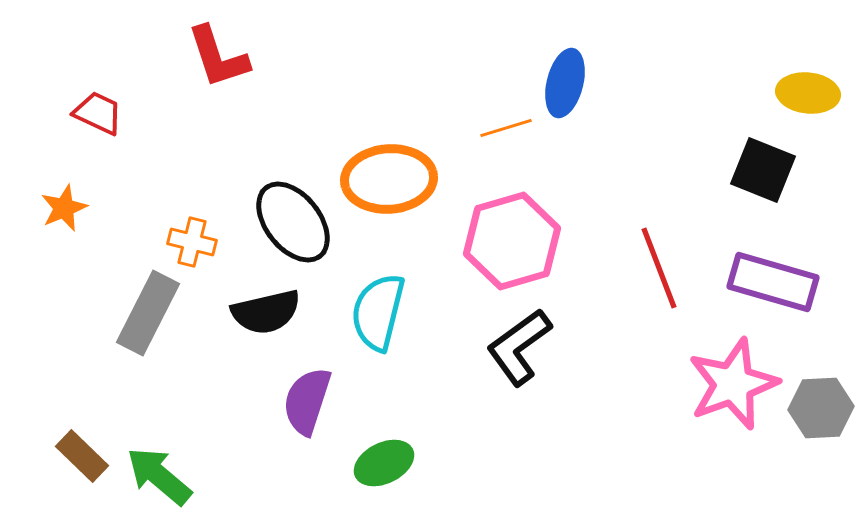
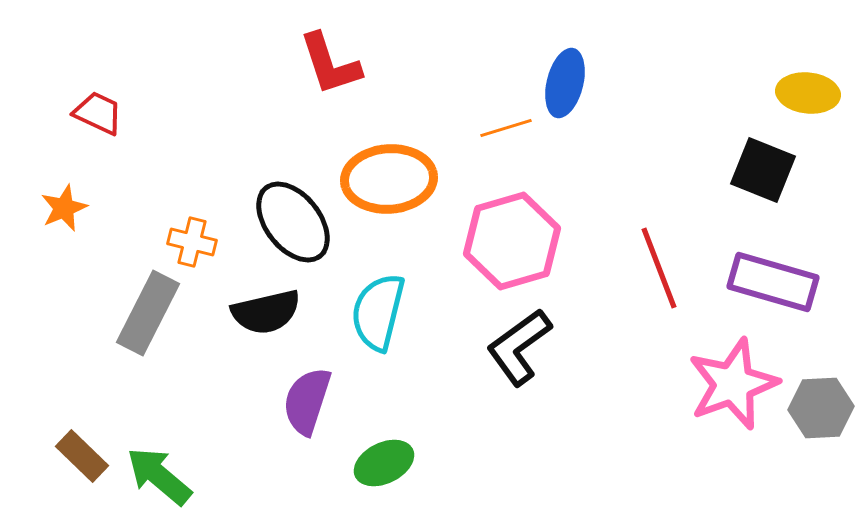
red L-shape: moved 112 px right, 7 px down
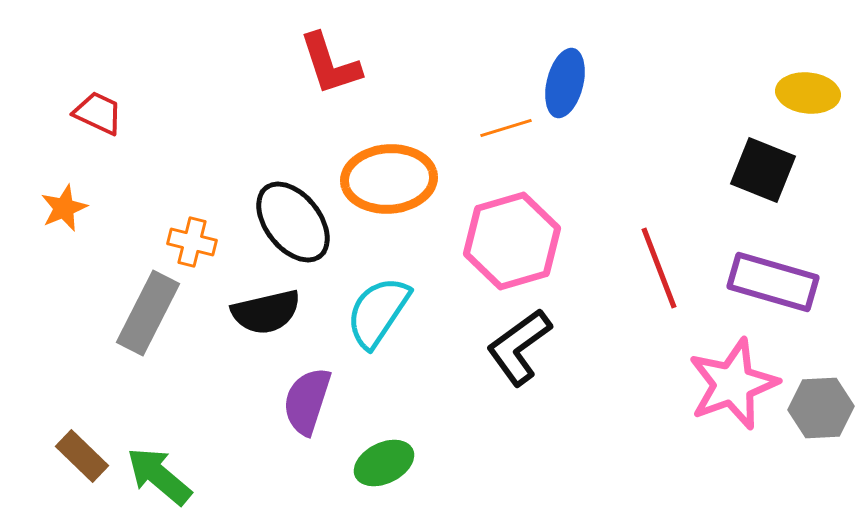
cyan semicircle: rotated 20 degrees clockwise
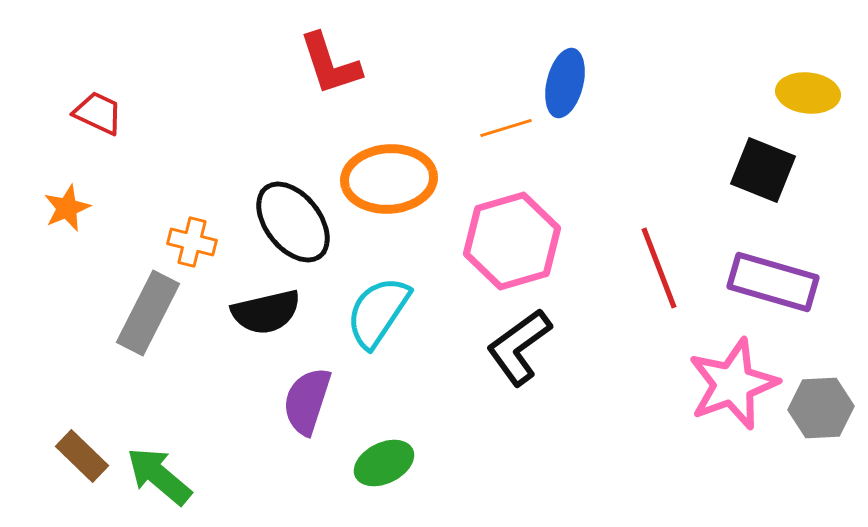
orange star: moved 3 px right
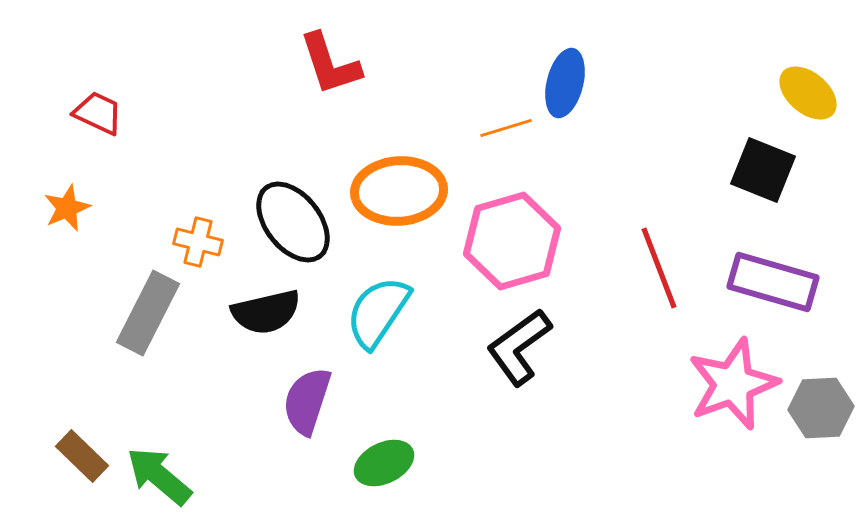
yellow ellipse: rotated 34 degrees clockwise
orange ellipse: moved 10 px right, 12 px down
orange cross: moved 6 px right
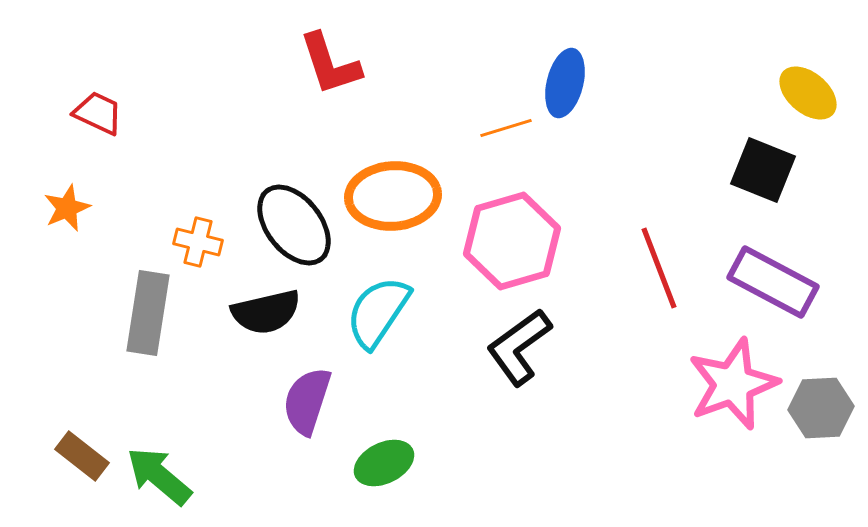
orange ellipse: moved 6 px left, 5 px down
black ellipse: moved 1 px right, 3 px down
purple rectangle: rotated 12 degrees clockwise
gray rectangle: rotated 18 degrees counterclockwise
brown rectangle: rotated 6 degrees counterclockwise
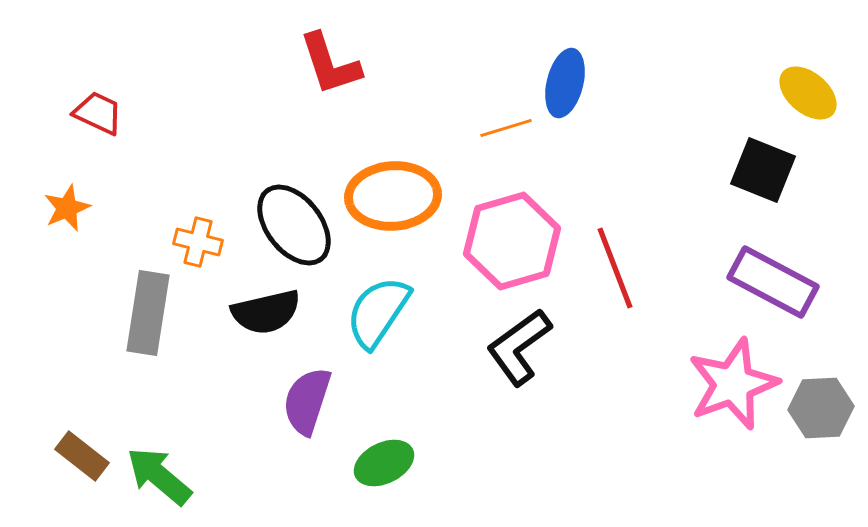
red line: moved 44 px left
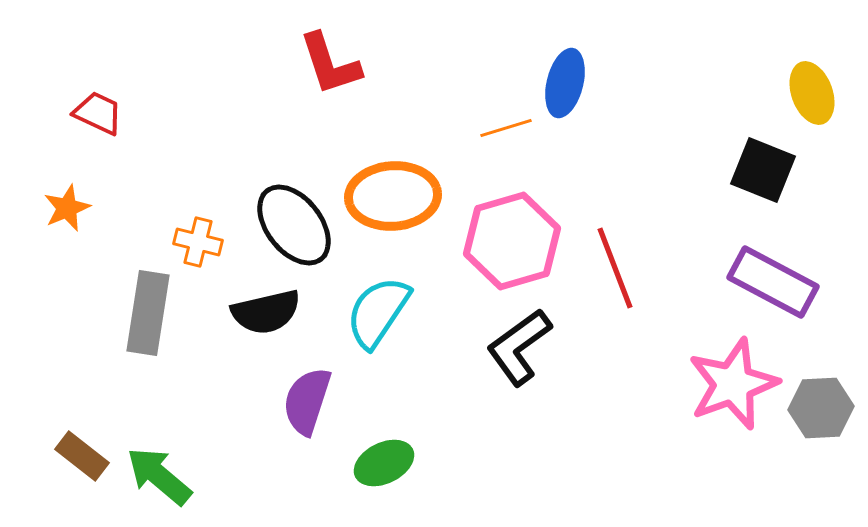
yellow ellipse: moved 4 px right; rotated 30 degrees clockwise
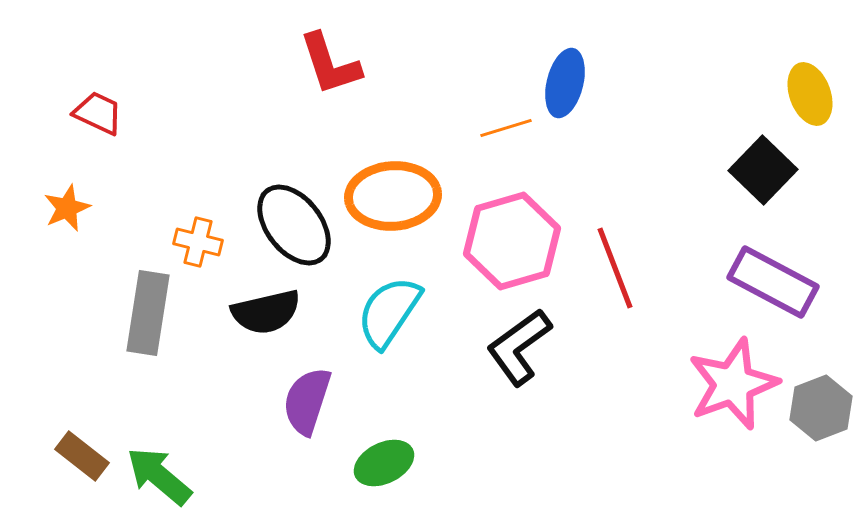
yellow ellipse: moved 2 px left, 1 px down
black square: rotated 22 degrees clockwise
cyan semicircle: moved 11 px right
gray hexagon: rotated 18 degrees counterclockwise
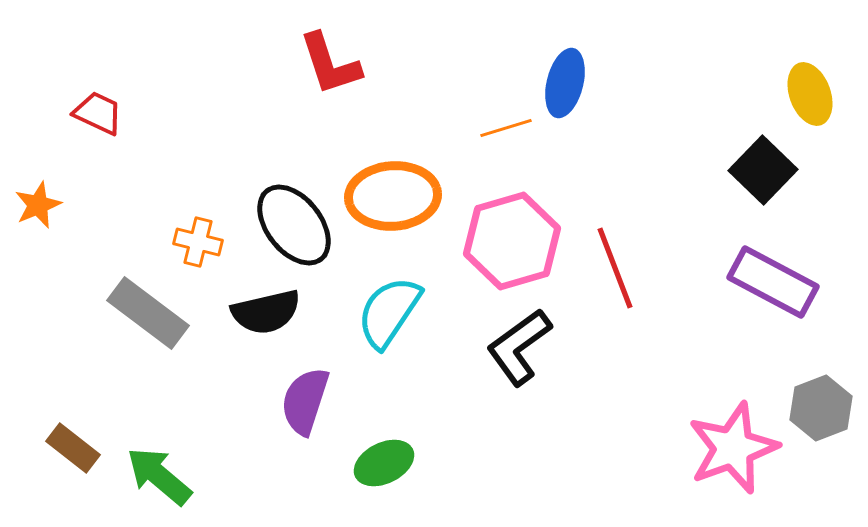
orange star: moved 29 px left, 3 px up
gray rectangle: rotated 62 degrees counterclockwise
pink star: moved 64 px down
purple semicircle: moved 2 px left
brown rectangle: moved 9 px left, 8 px up
